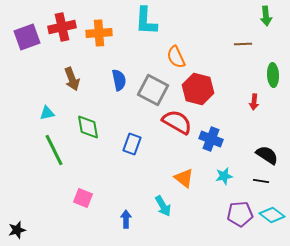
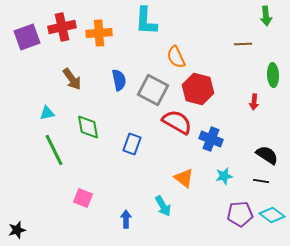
brown arrow: rotated 15 degrees counterclockwise
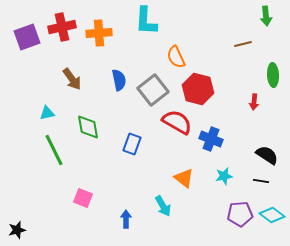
brown line: rotated 12 degrees counterclockwise
gray square: rotated 24 degrees clockwise
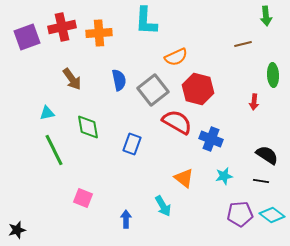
orange semicircle: rotated 90 degrees counterclockwise
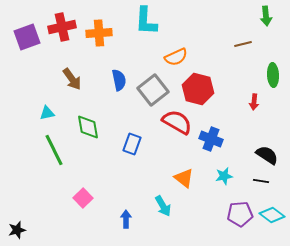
pink square: rotated 24 degrees clockwise
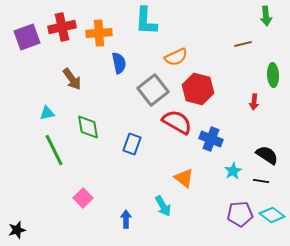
blue semicircle: moved 17 px up
cyan star: moved 9 px right, 5 px up; rotated 18 degrees counterclockwise
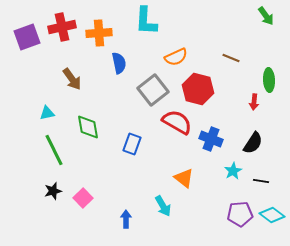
green arrow: rotated 30 degrees counterclockwise
brown line: moved 12 px left, 14 px down; rotated 36 degrees clockwise
green ellipse: moved 4 px left, 5 px down
black semicircle: moved 14 px left, 12 px up; rotated 90 degrees clockwise
black star: moved 36 px right, 39 px up
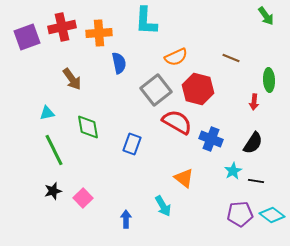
gray square: moved 3 px right
black line: moved 5 px left
